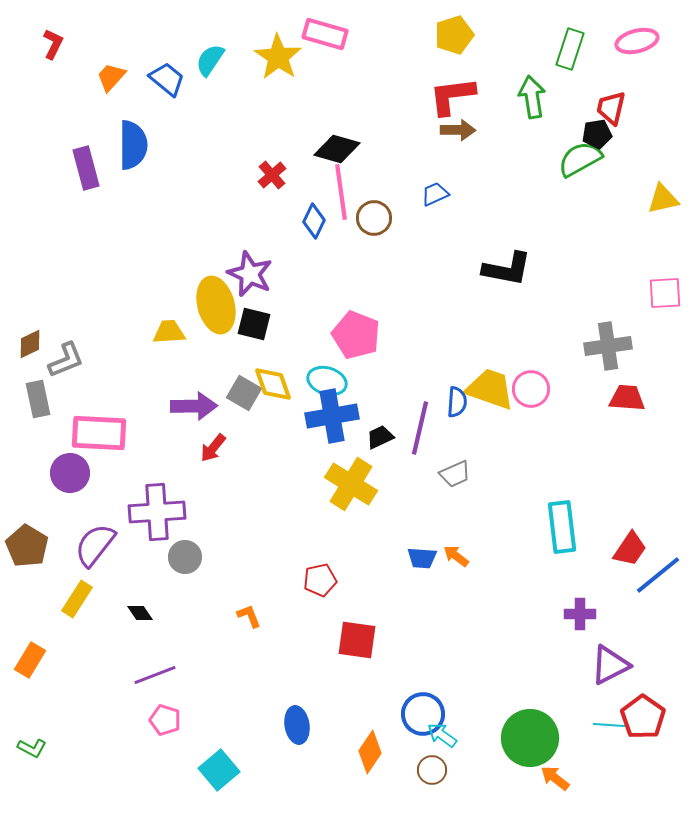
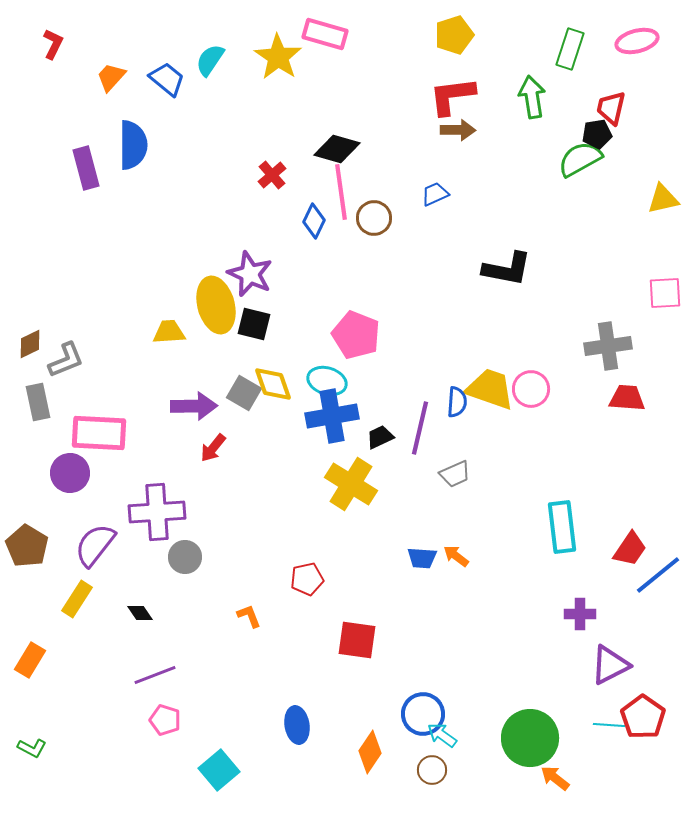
gray rectangle at (38, 399): moved 3 px down
red pentagon at (320, 580): moved 13 px left, 1 px up
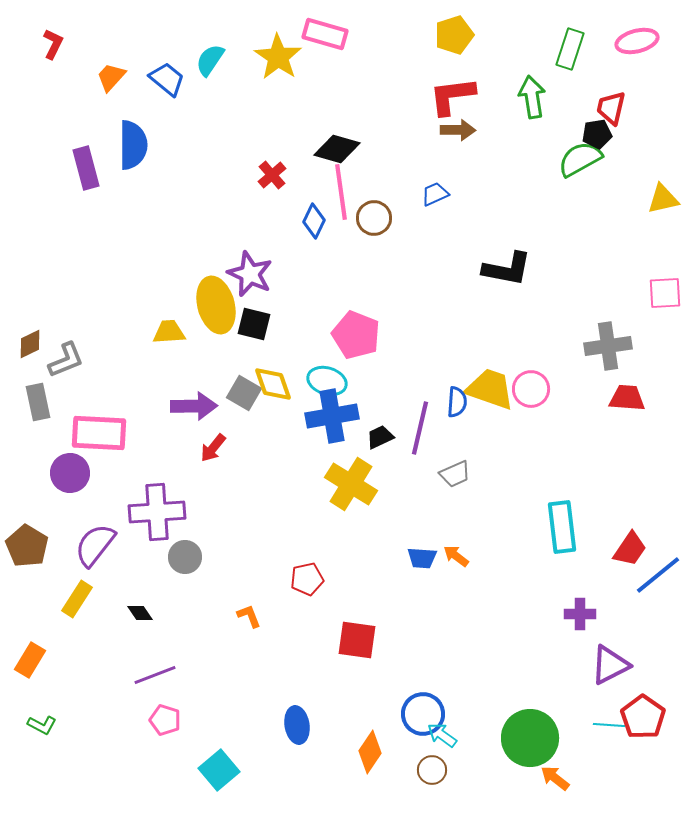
green L-shape at (32, 748): moved 10 px right, 23 px up
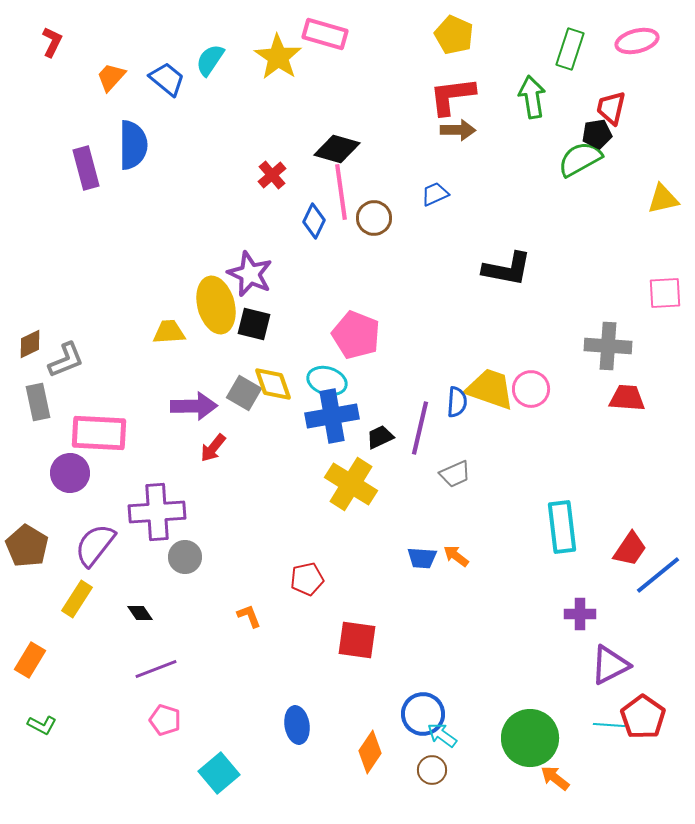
yellow pentagon at (454, 35): rotated 30 degrees counterclockwise
red L-shape at (53, 44): moved 1 px left, 2 px up
gray cross at (608, 346): rotated 12 degrees clockwise
purple line at (155, 675): moved 1 px right, 6 px up
cyan square at (219, 770): moved 3 px down
